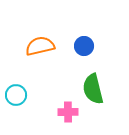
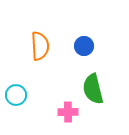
orange semicircle: rotated 100 degrees clockwise
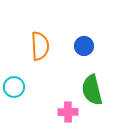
green semicircle: moved 1 px left, 1 px down
cyan circle: moved 2 px left, 8 px up
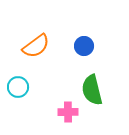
orange semicircle: moved 4 px left; rotated 56 degrees clockwise
cyan circle: moved 4 px right
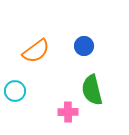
orange semicircle: moved 5 px down
cyan circle: moved 3 px left, 4 px down
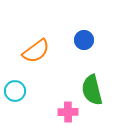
blue circle: moved 6 px up
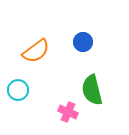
blue circle: moved 1 px left, 2 px down
cyan circle: moved 3 px right, 1 px up
pink cross: rotated 24 degrees clockwise
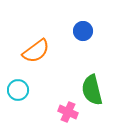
blue circle: moved 11 px up
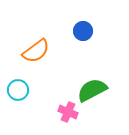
green semicircle: rotated 76 degrees clockwise
